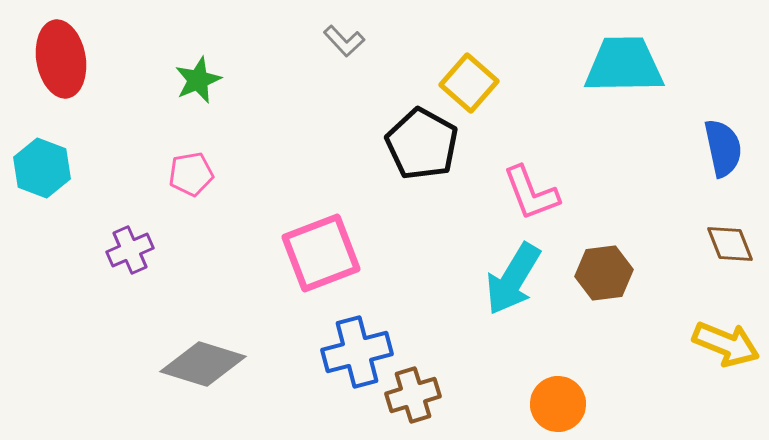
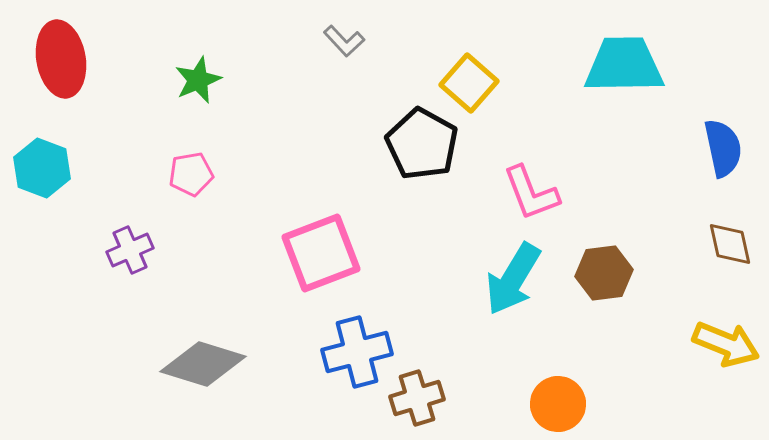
brown diamond: rotated 9 degrees clockwise
brown cross: moved 4 px right, 3 px down
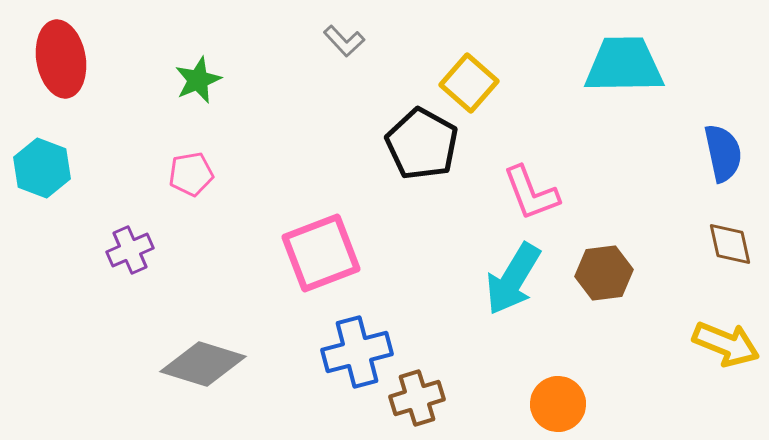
blue semicircle: moved 5 px down
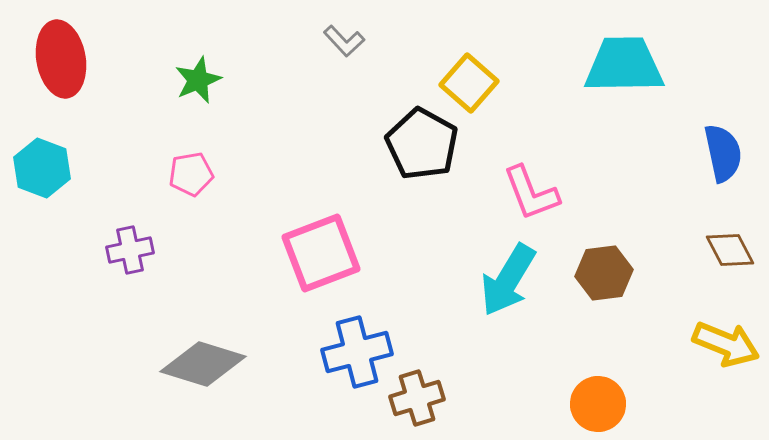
brown diamond: moved 6 px down; rotated 15 degrees counterclockwise
purple cross: rotated 12 degrees clockwise
cyan arrow: moved 5 px left, 1 px down
orange circle: moved 40 px right
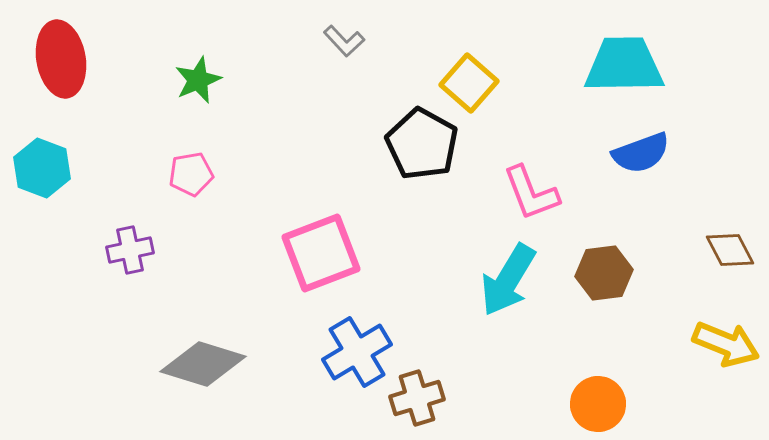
blue semicircle: moved 82 px left; rotated 82 degrees clockwise
blue cross: rotated 16 degrees counterclockwise
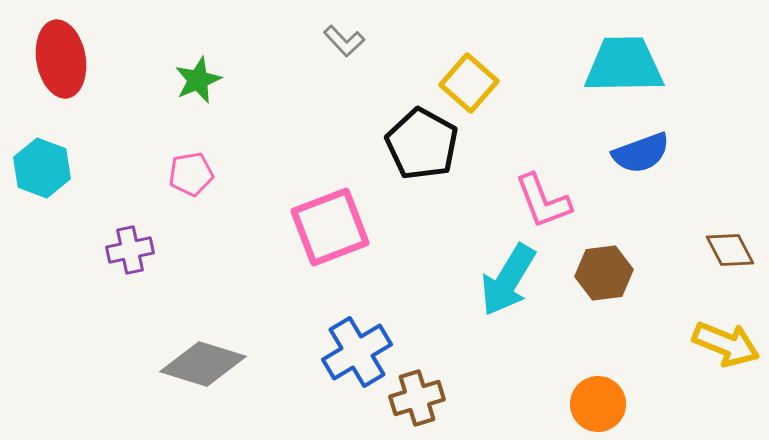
pink L-shape: moved 12 px right, 8 px down
pink square: moved 9 px right, 26 px up
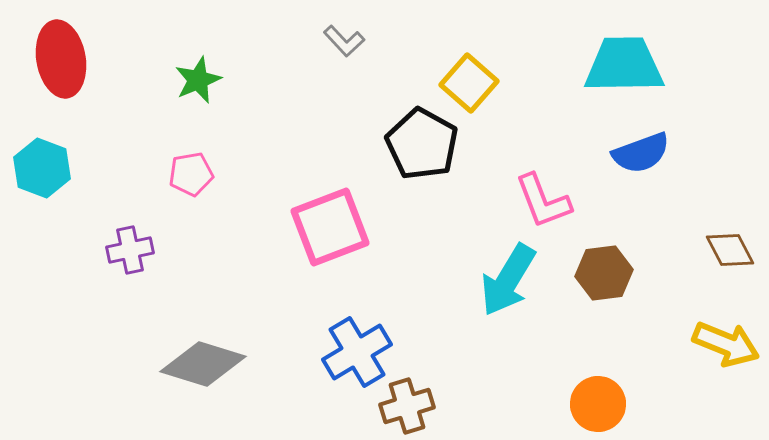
brown cross: moved 10 px left, 8 px down
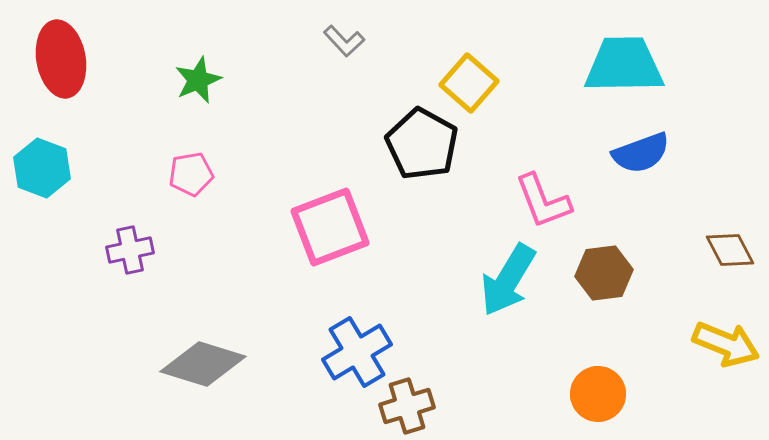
orange circle: moved 10 px up
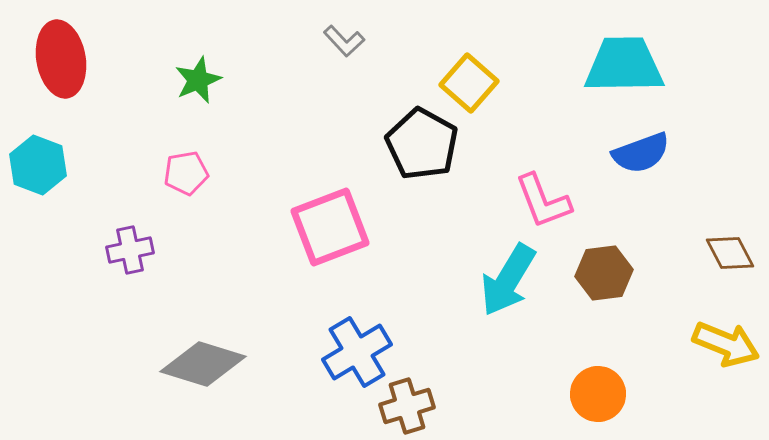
cyan hexagon: moved 4 px left, 3 px up
pink pentagon: moved 5 px left, 1 px up
brown diamond: moved 3 px down
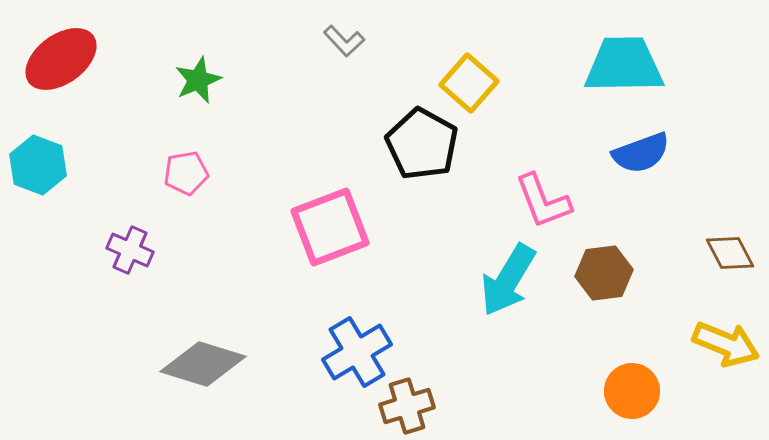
red ellipse: rotated 64 degrees clockwise
purple cross: rotated 36 degrees clockwise
orange circle: moved 34 px right, 3 px up
